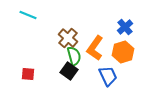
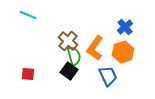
brown cross: moved 3 px down
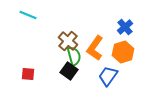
blue trapezoid: rotated 120 degrees counterclockwise
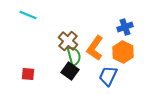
blue cross: rotated 21 degrees clockwise
orange hexagon: rotated 15 degrees counterclockwise
black square: moved 1 px right
blue trapezoid: rotated 10 degrees counterclockwise
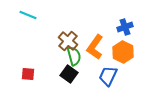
orange L-shape: moved 1 px up
black square: moved 1 px left, 3 px down
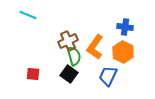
blue cross: rotated 28 degrees clockwise
brown cross: rotated 24 degrees clockwise
red square: moved 5 px right
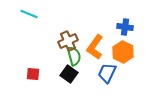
cyan line: moved 1 px right, 1 px up
blue trapezoid: moved 1 px left, 3 px up
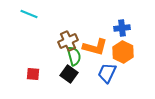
blue cross: moved 3 px left, 1 px down; rotated 14 degrees counterclockwise
orange L-shape: rotated 110 degrees counterclockwise
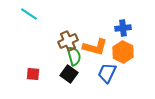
cyan line: rotated 12 degrees clockwise
blue cross: moved 1 px right
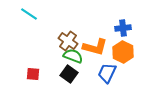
brown cross: rotated 30 degrees counterclockwise
green semicircle: moved 1 px left; rotated 54 degrees counterclockwise
